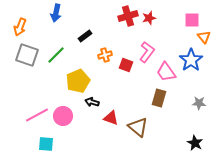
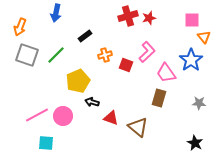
pink L-shape: rotated 10 degrees clockwise
pink trapezoid: moved 1 px down
cyan square: moved 1 px up
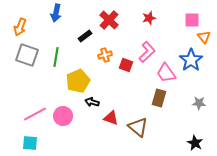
red cross: moved 19 px left, 4 px down; rotated 30 degrees counterclockwise
green line: moved 2 px down; rotated 36 degrees counterclockwise
pink line: moved 2 px left, 1 px up
cyan square: moved 16 px left
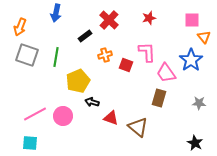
pink L-shape: rotated 50 degrees counterclockwise
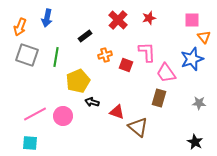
blue arrow: moved 9 px left, 5 px down
red cross: moved 9 px right
blue star: moved 1 px right, 1 px up; rotated 15 degrees clockwise
red triangle: moved 6 px right, 6 px up
black star: moved 1 px up
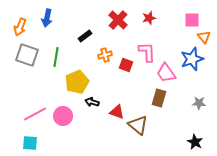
yellow pentagon: moved 1 px left, 1 px down
brown triangle: moved 2 px up
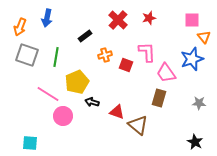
pink line: moved 13 px right, 20 px up; rotated 60 degrees clockwise
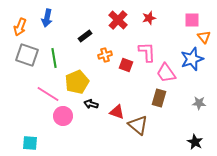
green line: moved 2 px left, 1 px down; rotated 18 degrees counterclockwise
black arrow: moved 1 px left, 2 px down
